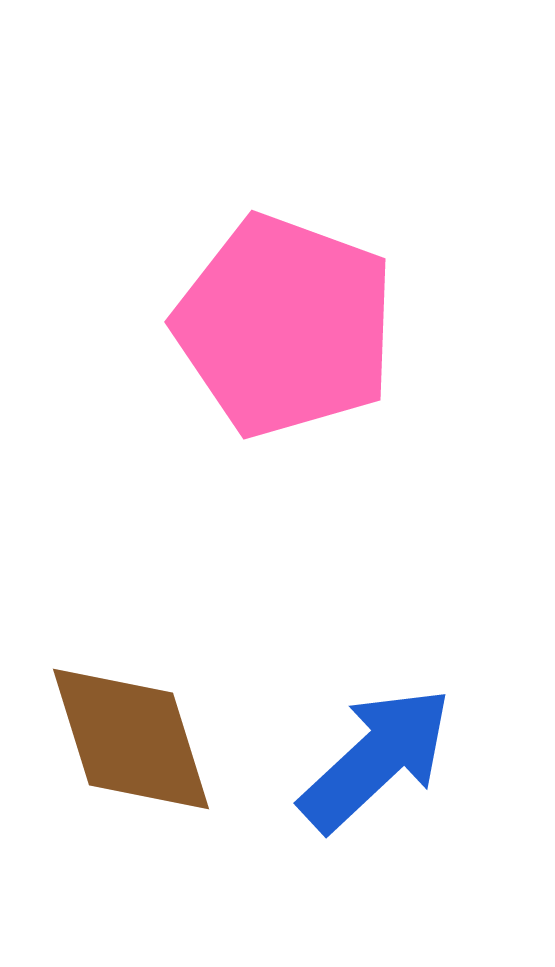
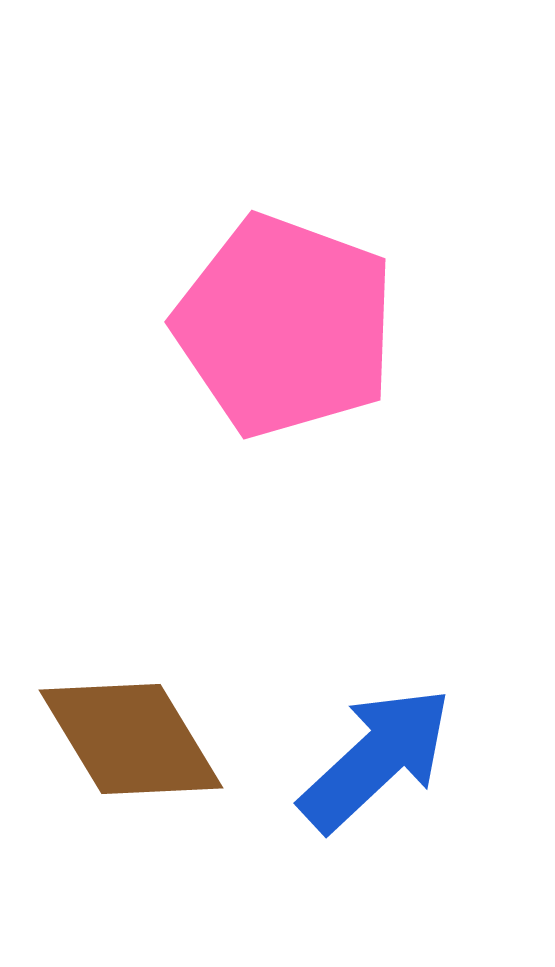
brown diamond: rotated 14 degrees counterclockwise
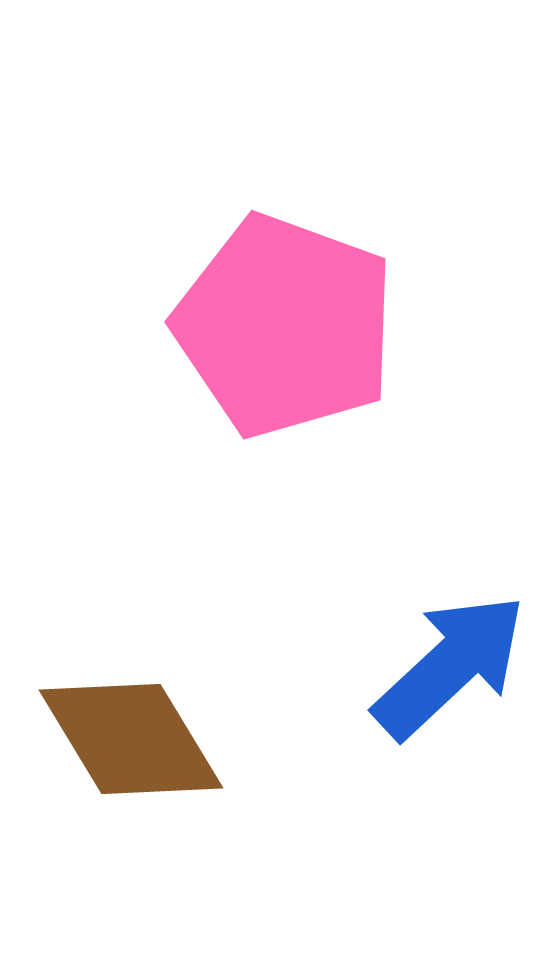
blue arrow: moved 74 px right, 93 px up
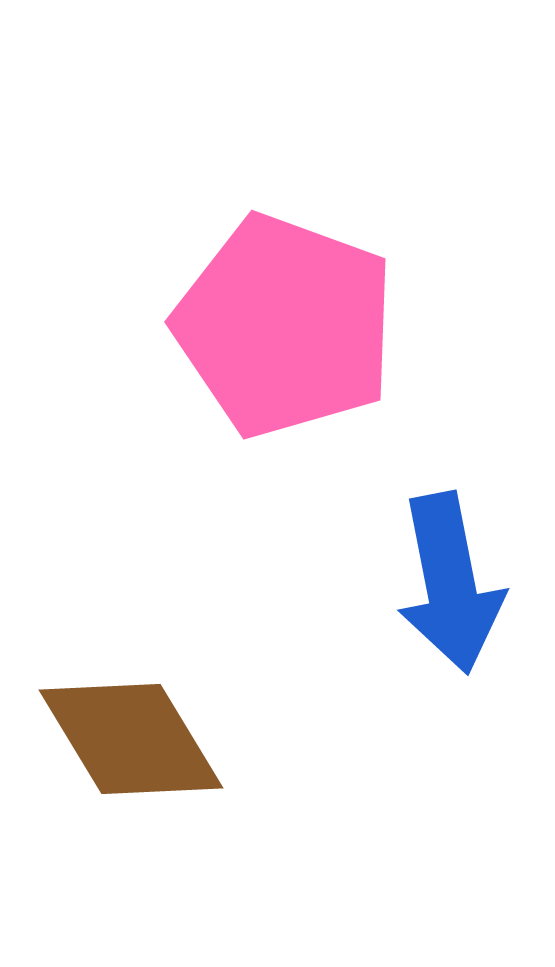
blue arrow: moved 83 px up; rotated 122 degrees clockwise
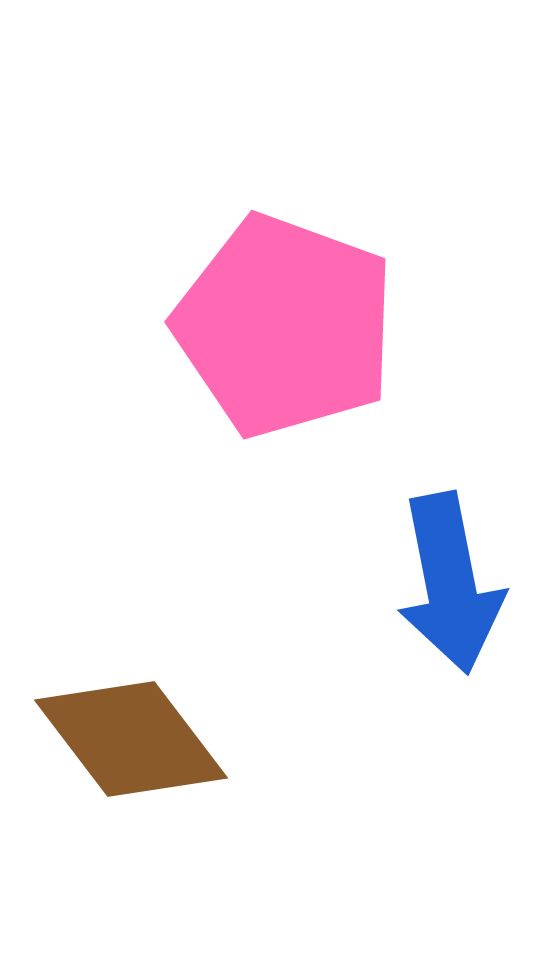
brown diamond: rotated 6 degrees counterclockwise
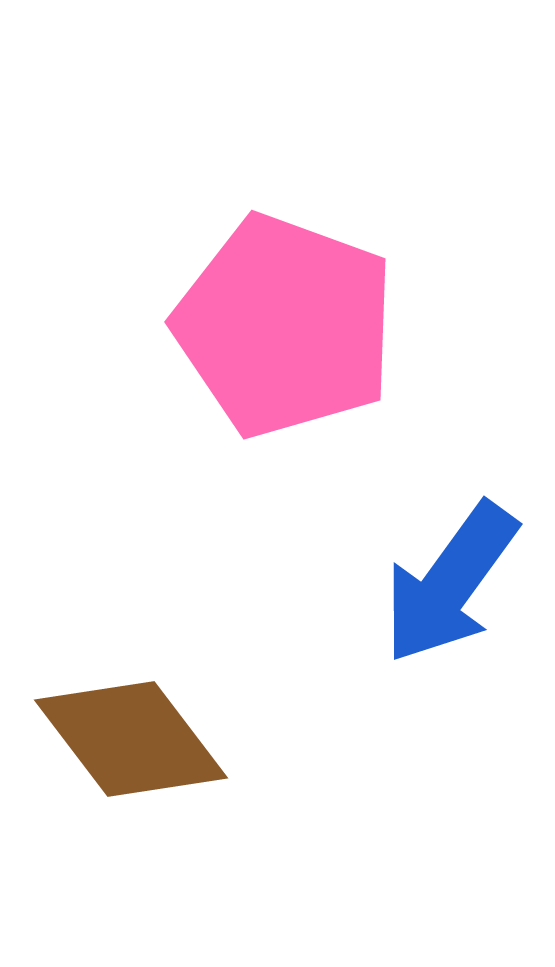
blue arrow: rotated 47 degrees clockwise
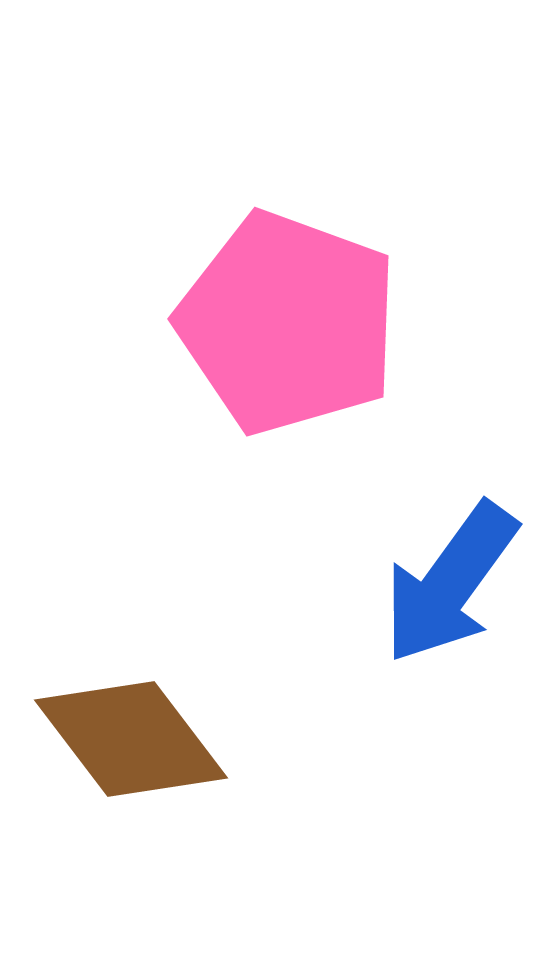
pink pentagon: moved 3 px right, 3 px up
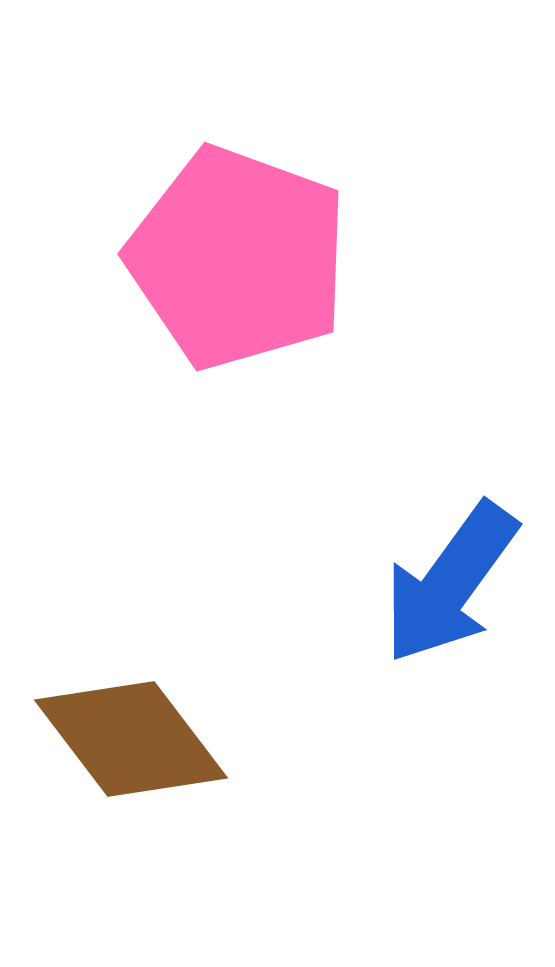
pink pentagon: moved 50 px left, 65 px up
